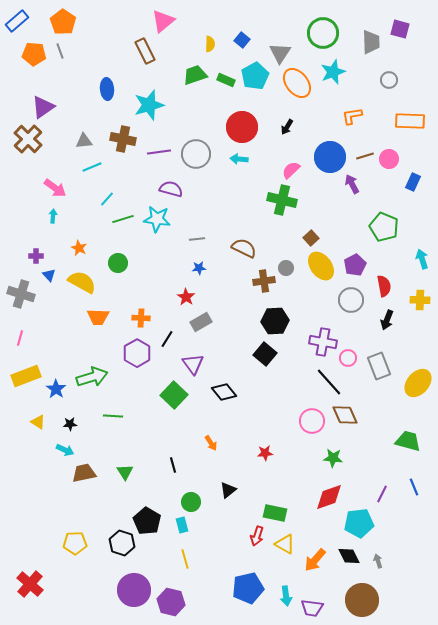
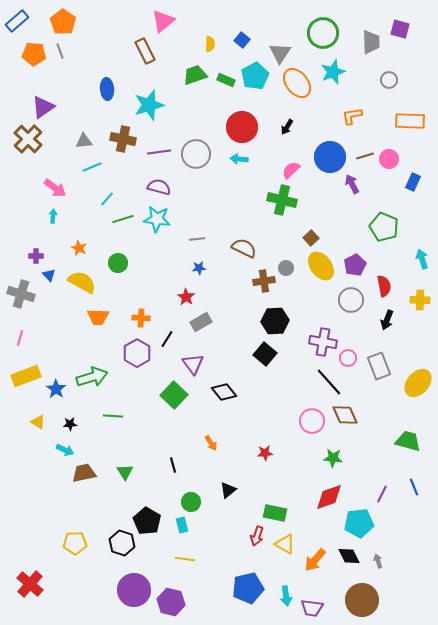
purple semicircle at (171, 189): moved 12 px left, 2 px up
yellow line at (185, 559): rotated 66 degrees counterclockwise
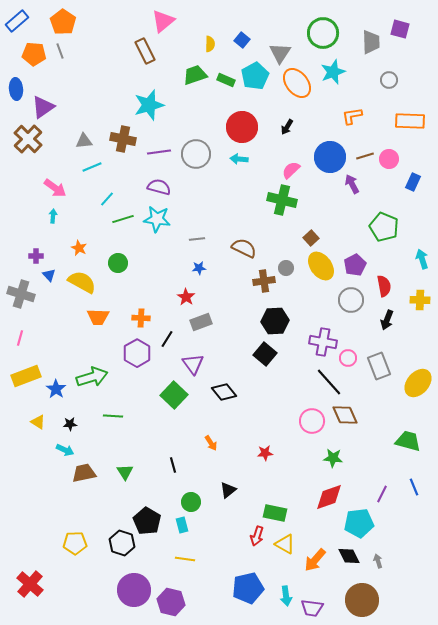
blue ellipse at (107, 89): moved 91 px left
gray rectangle at (201, 322): rotated 10 degrees clockwise
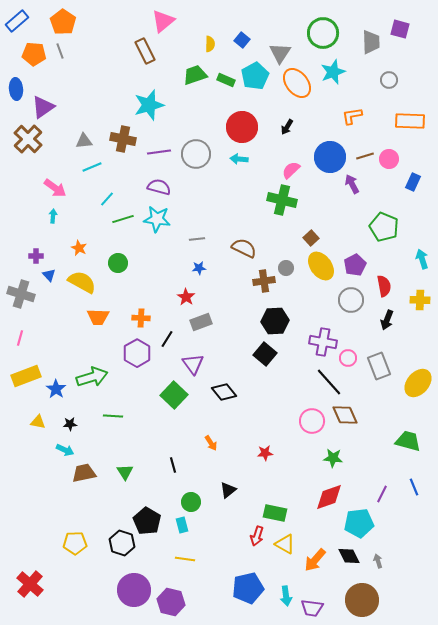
yellow triangle at (38, 422): rotated 21 degrees counterclockwise
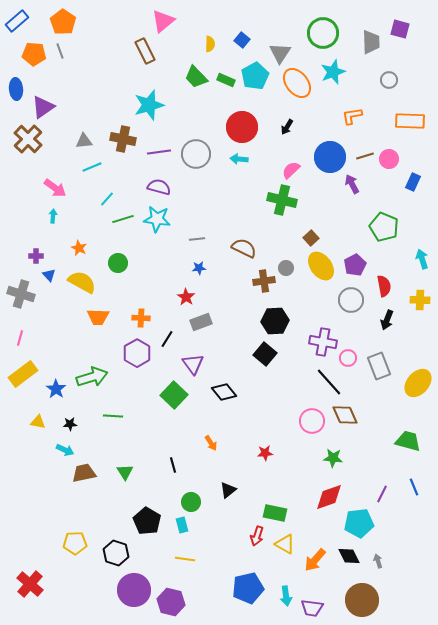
green trapezoid at (195, 75): moved 1 px right, 2 px down; rotated 115 degrees counterclockwise
yellow rectangle at (26, 376): moved 3 px left, 2 px up; rotated 16 degrees counterclockwise
black hexagon at (122, 543): moved 6 px left, 10 px down
